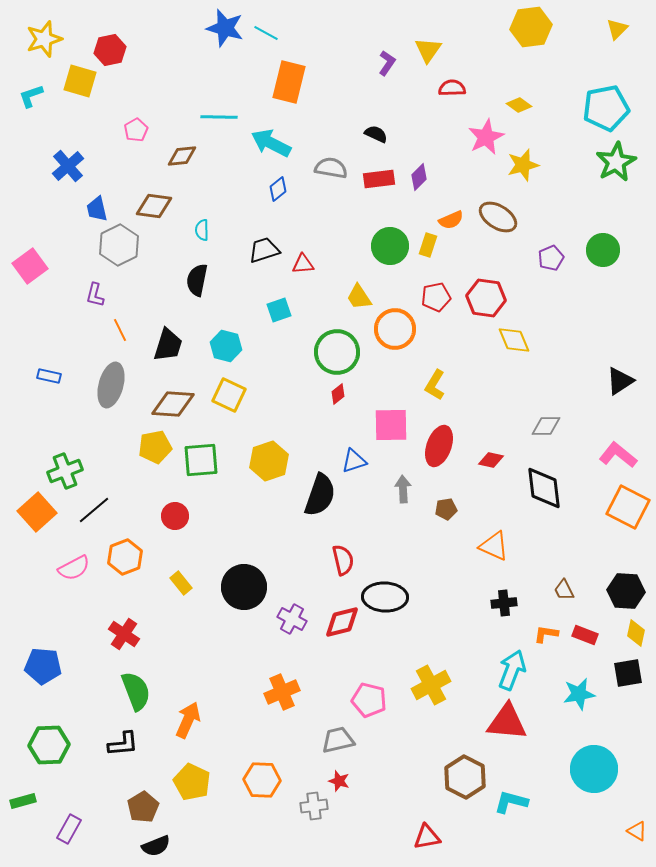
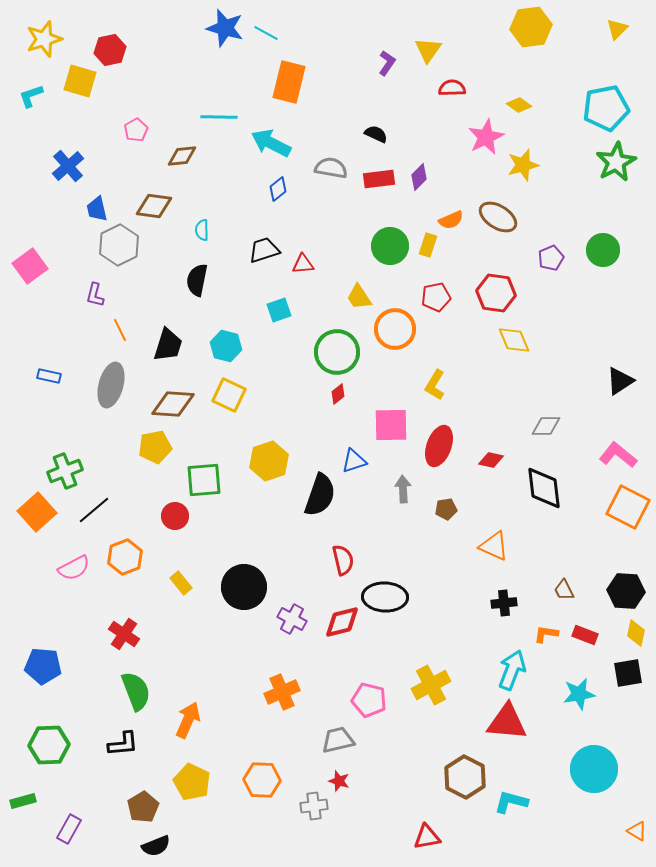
red hexagon at (486, 298): moved 10 px right, 5 px up
green square at (201, 460): moved 3 px right, 20 px down
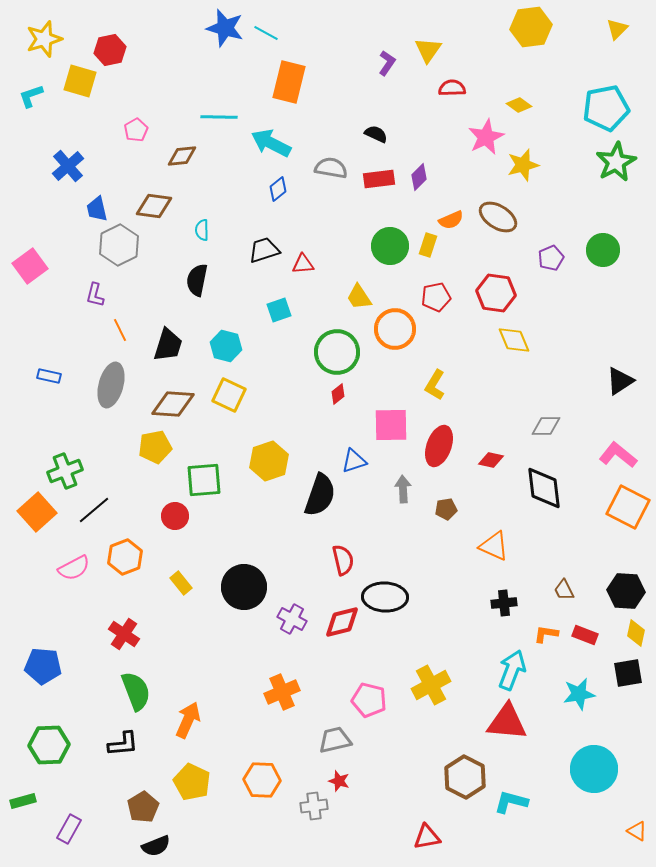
gray trapezoid at (338, 740): moved 3 px left
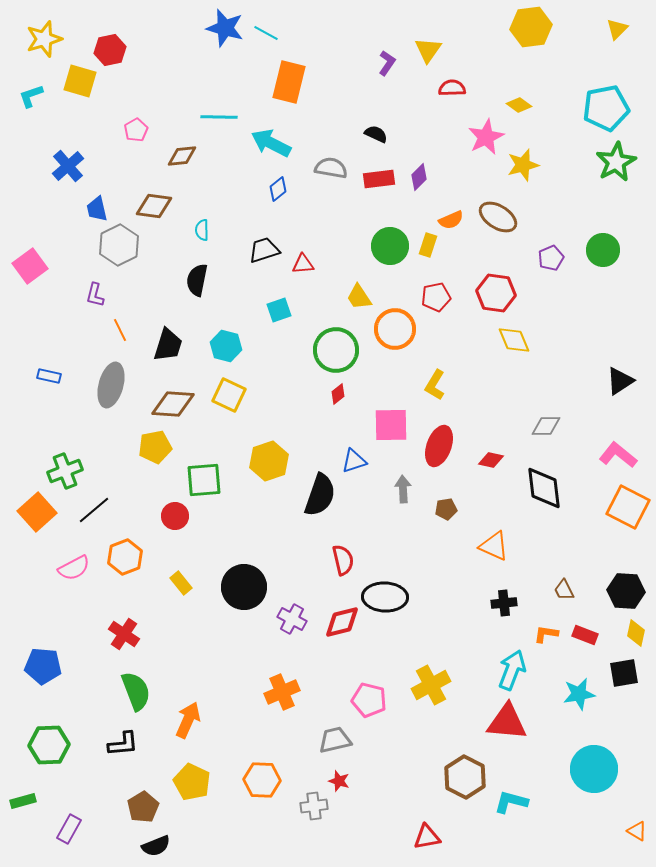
green circle at (337, 352): moved 1 px left, 2 px up
black square at (628, 673): moved 4 px left
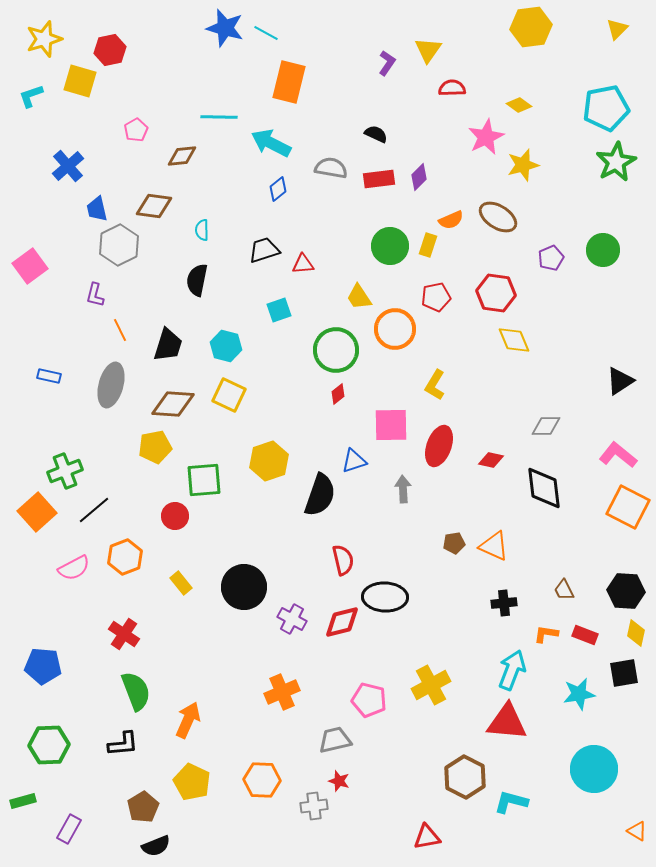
brown pentagon at (446, 509): moved 8 px right, 34 px down
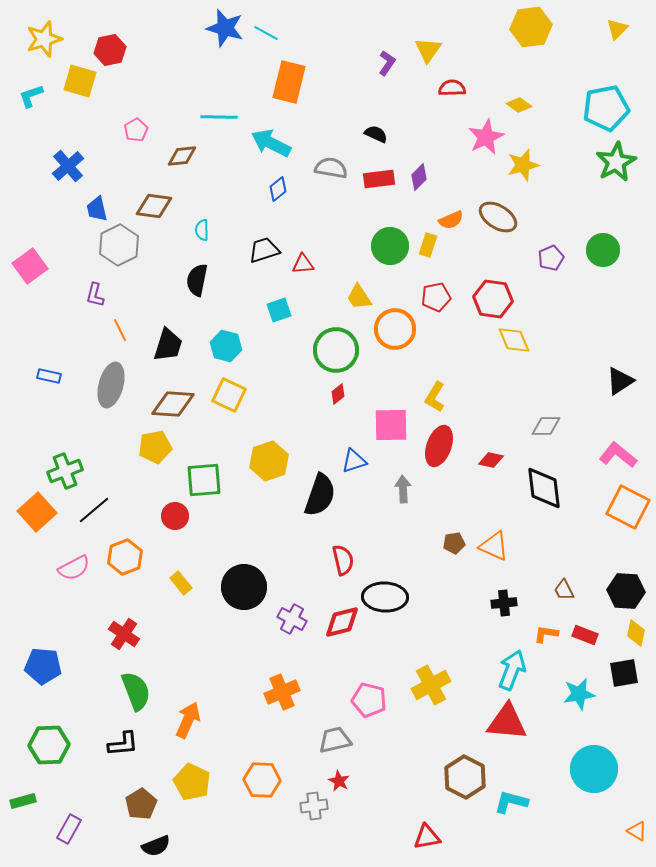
red hexagon at (496, 293): moved 3 px left, 6 px down
yellow L-shape at (435, 385): moved 12 px down
red star at (339, 781): rotated 10 degrees clockwise
brown pentagon at (143, 807): moved 2 px left, 3 px up
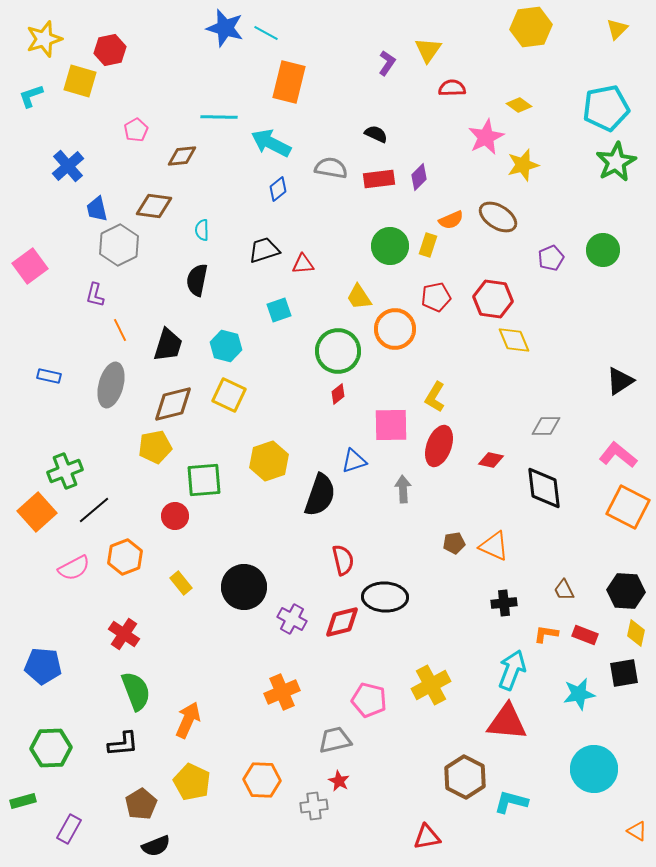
green circle at (336, 350): moved 2 px right, 1 px down
brown diamond at (173, 404): rotated 18 degrees counterclockwise
green hexagon at (49, 745): moved 2 px right, 3 px down
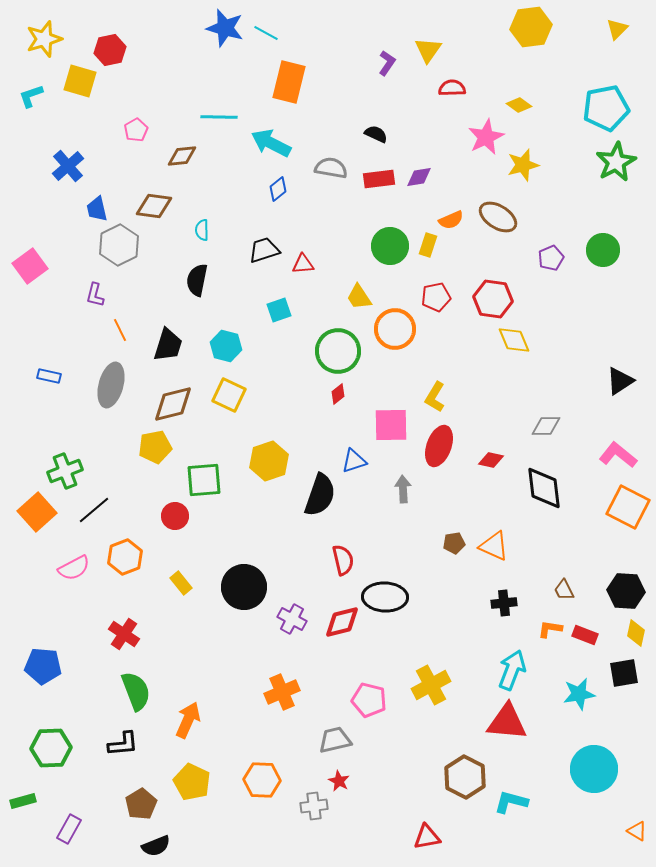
purple diamond at (419, 177): rotated 36 degrees clockwise
orange L-shape at (546, 634): moved 4 px right, 5 px up
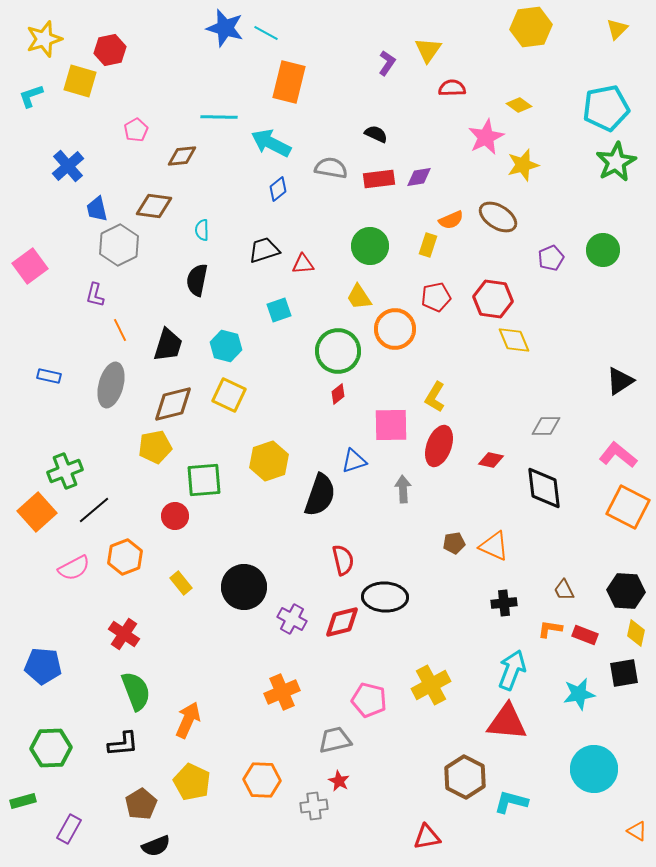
green circle at (390, 246): moved 20 px left
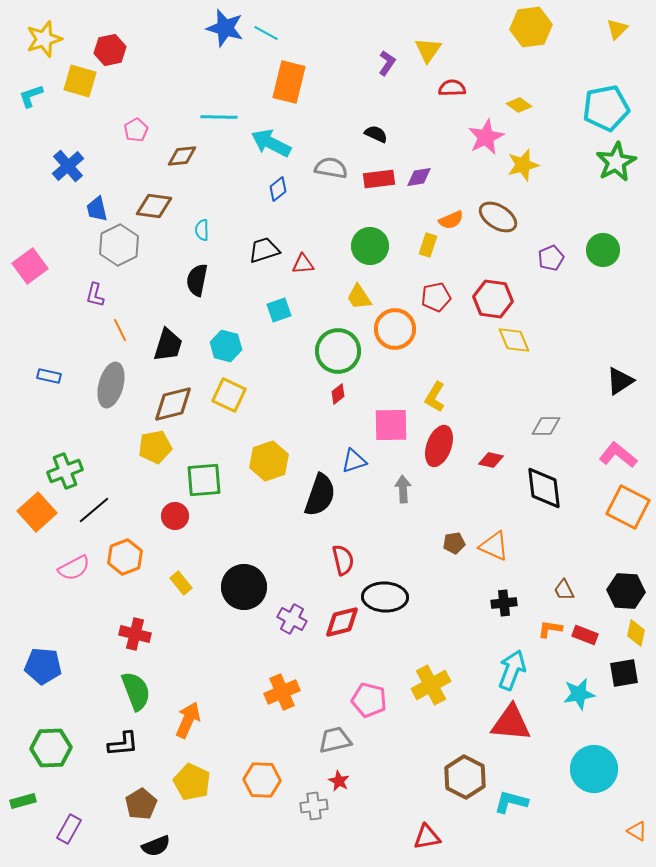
red cross at (124, 634): moved 11 px right; rotated 20 degrees counterclockwise
red triangle at (507, 722): moved 4 px right, 1 px down
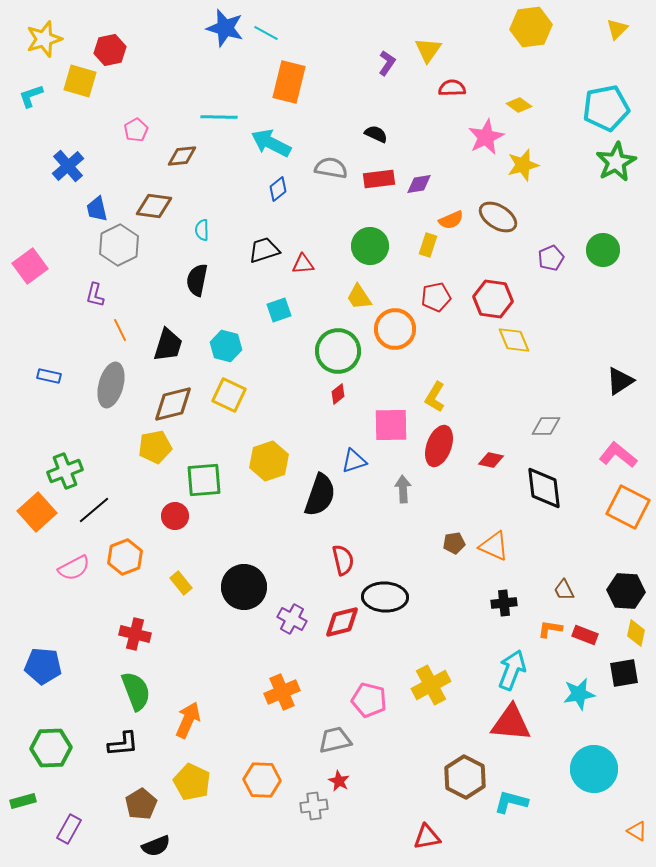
purple diamond at (419, 177): moved 7 px down
